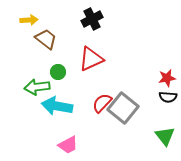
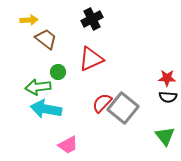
red star: rotated 12 degrees clockwise
green arrow: moved 1 px right
cyan arrow: moved 11 px left, 3 px down
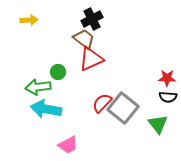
brown trapezoid: moved 38 px right
green triangle: moved 7 px left, 12 px up
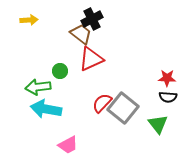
brown trapezoid: moved 3 px left, 5 px up
green circle: moved 2 px right, 1 px up
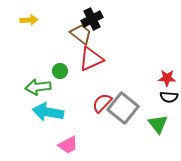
black semicircle: moved 1 px right
cyan arrow: moved 2 px right, 3 px down
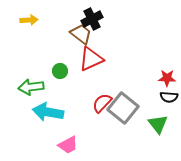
green arrow: moved 7 px left
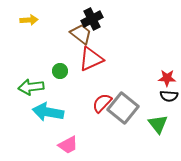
black semicircle: moved 1 px up
